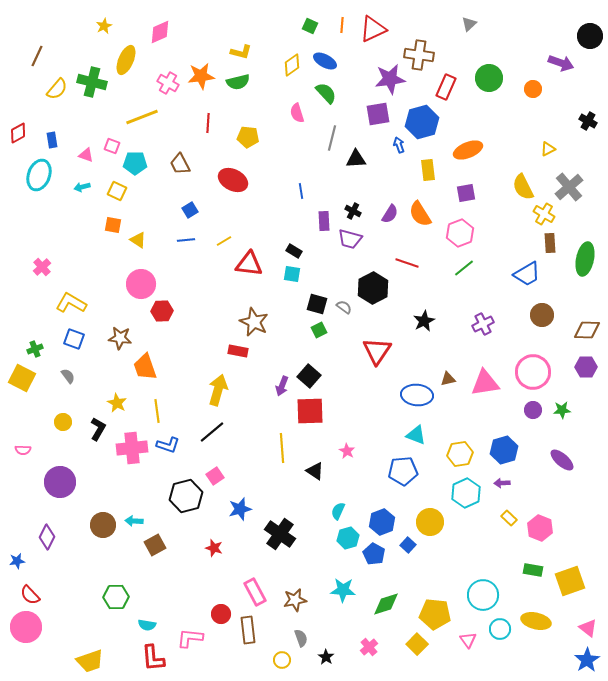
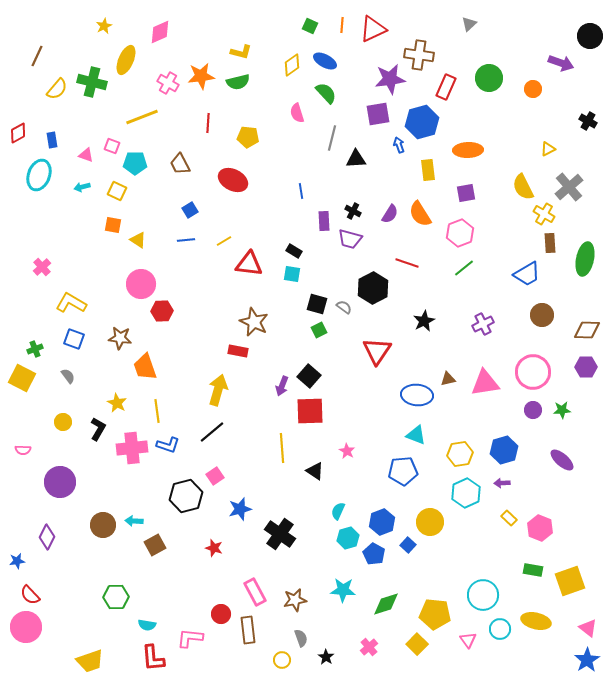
orange ellipse at (468, 150): rotated 20 degrees clockwise
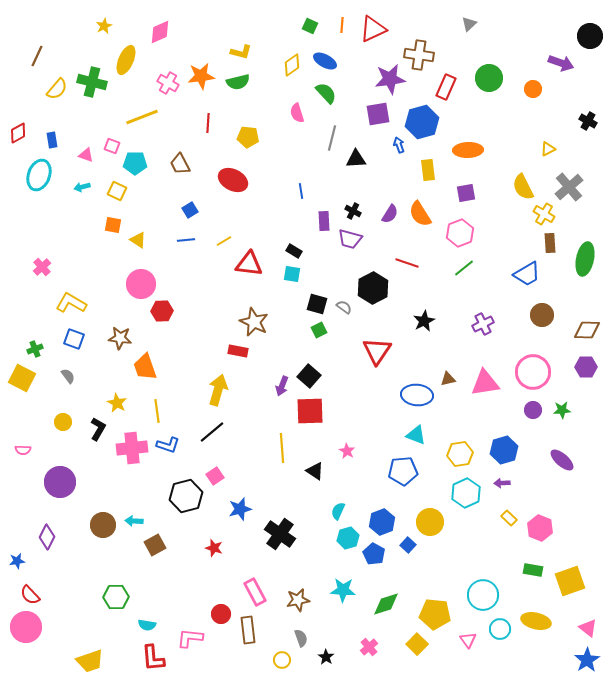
brown star at (295, 600): moved 3 px right
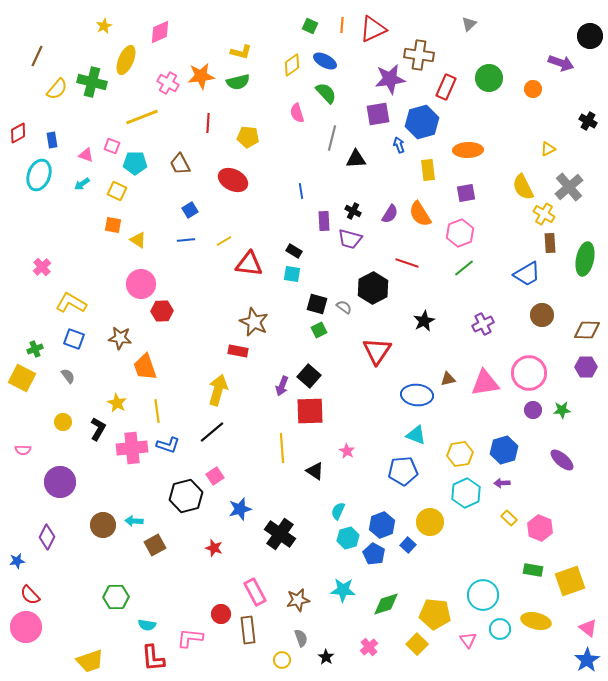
cyan arrow at (82, 187): moved 3 px up; rotated 21 degrees counterclockwise
pink circle at (533, 372): moved 4 px left, 1 px down
blue hexagon at (382, 522): moved 3 px down
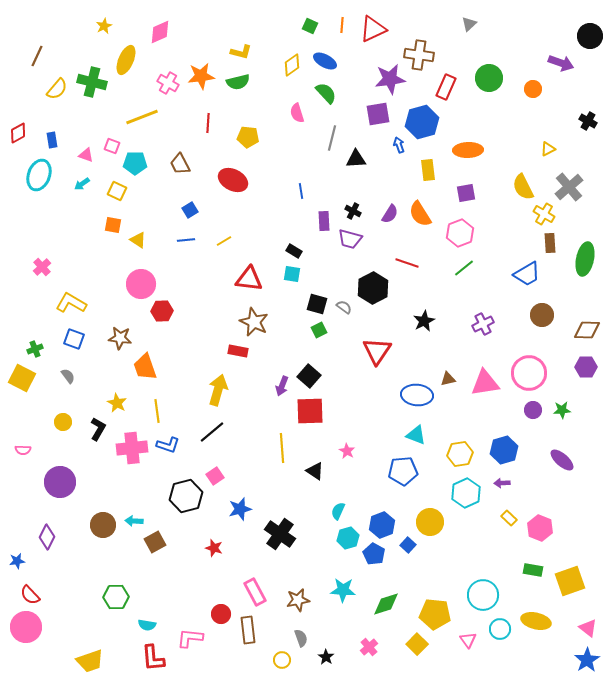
red triangle at (249, 264): moved 15 px down
brown square at (155, 545): moved 3 px up
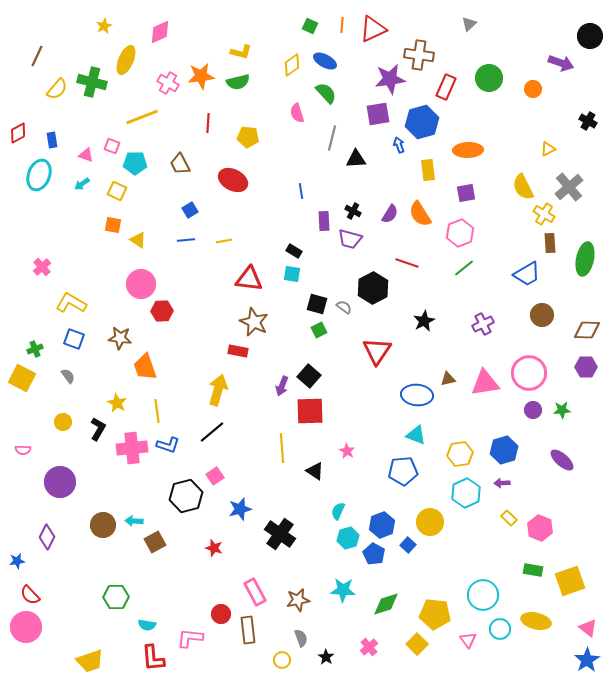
yellow line at (224, 241): rotated 21 degrees clockwise
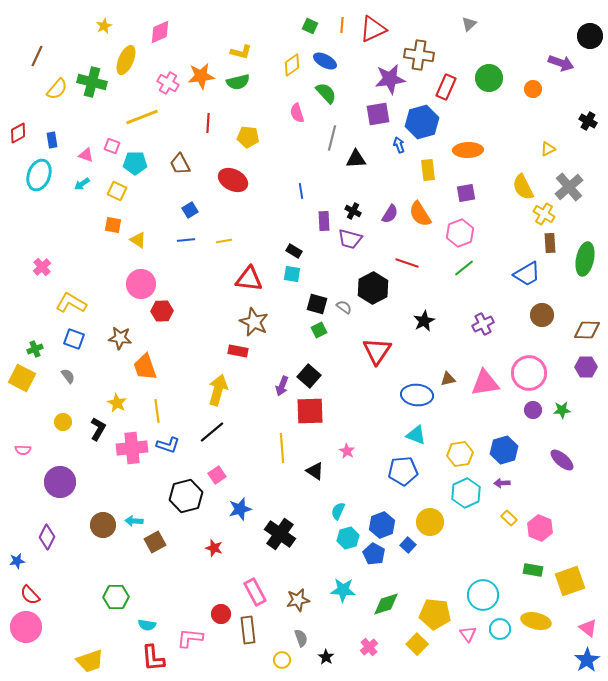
pink square at (215, 476): moved 2 px right, 1 px up
pink triangle at (468, 640): moved 6 px up
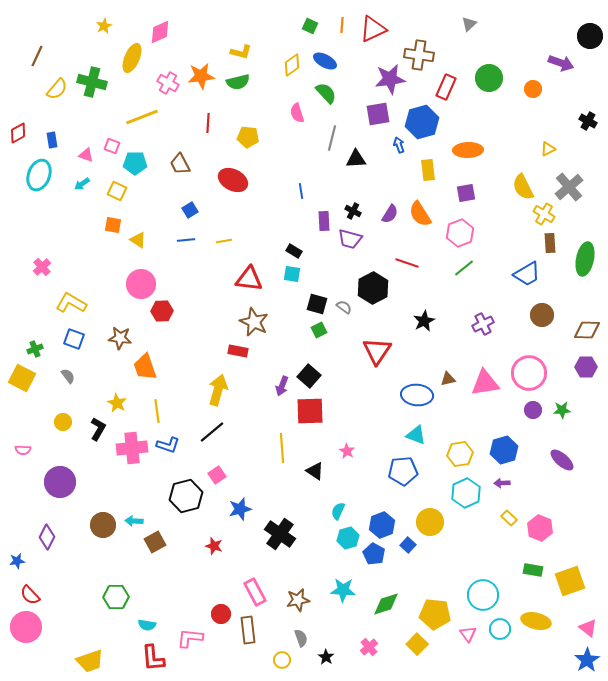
yellow ellipse at (126, 60): moved 6 px right, 2 px up
red star at (214, 548): moved 2 px up
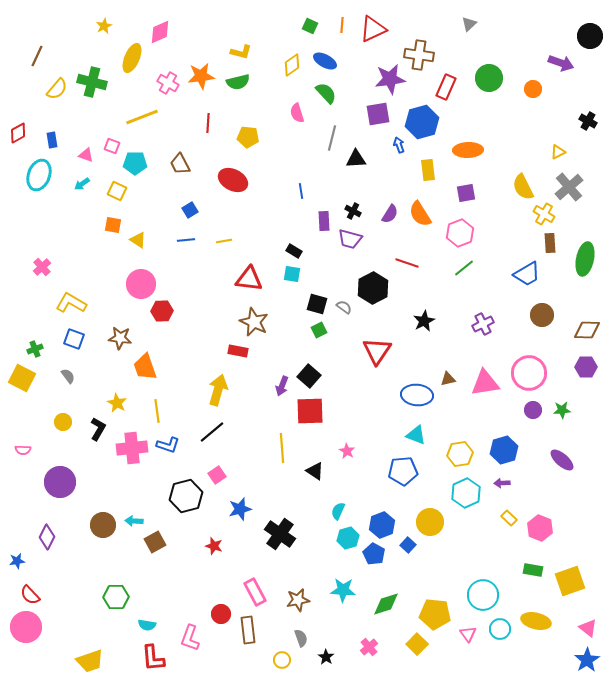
yellow triangle at (548, 149): moved 10 px right, 3 px down
pink L-shape at (190, 638): rotated 76 degrees counterclockwise
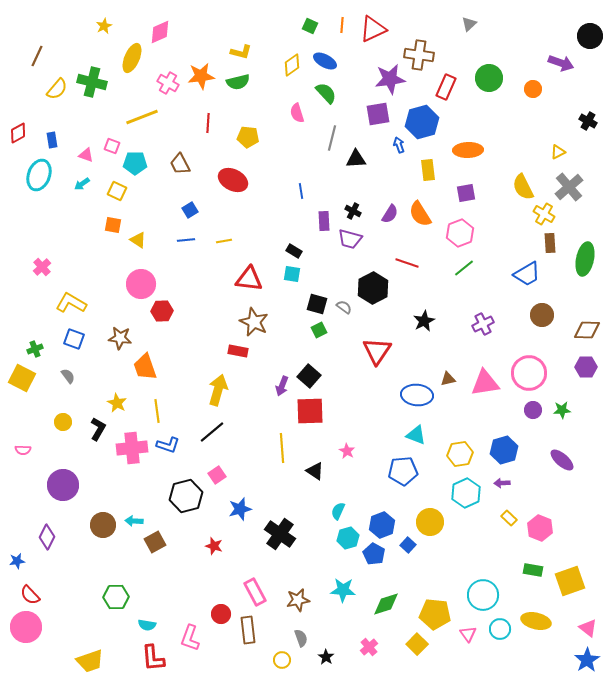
purple circle at (60, 482): moved 3 px right, 3 px down
